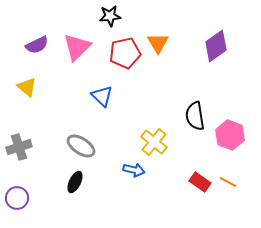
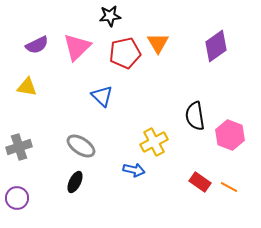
yellow triangle: rotated 30 degrees counterclockwise
yellow cross: rotated 24 degrees clockwise
orange line: moved 1 px right, 5 px down
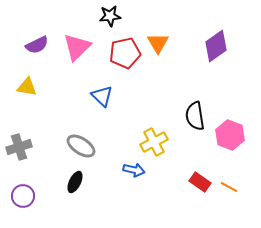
purple circle: moved 6 px right, 2 px up
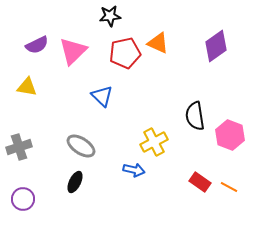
orange triangle: rotated 35 degrees counterclockwise
pink triangle: moved 4 px left, 4 px down
purple circle: moved 3 px down
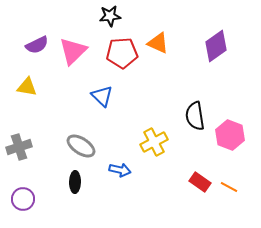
red pentagon: moved 3 px left; rotated 8 degrees clockwise
blue arrow: moved 14 px left
black ellipse: rotated 25 degrees counterclockwise
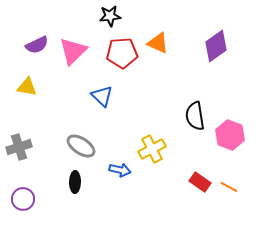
yellow cross: moved 2 px left, 7 px down
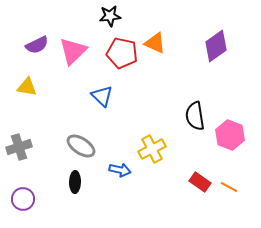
orange triangle: moved 3 px left
red pentagon: rotated 16 degrees clockwise
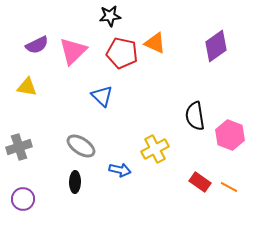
yellow cross: moved 3 px right
